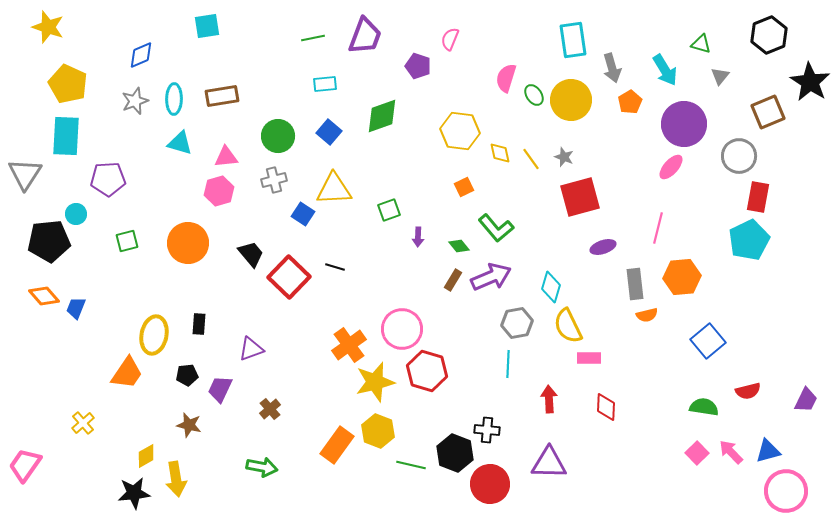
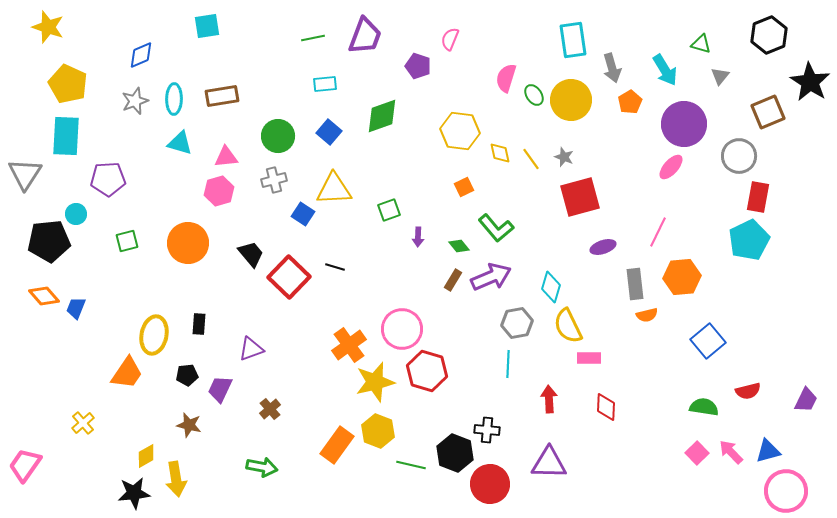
pink line at (658, 228): moved 4 px down; rotated 12 degrees clockwise
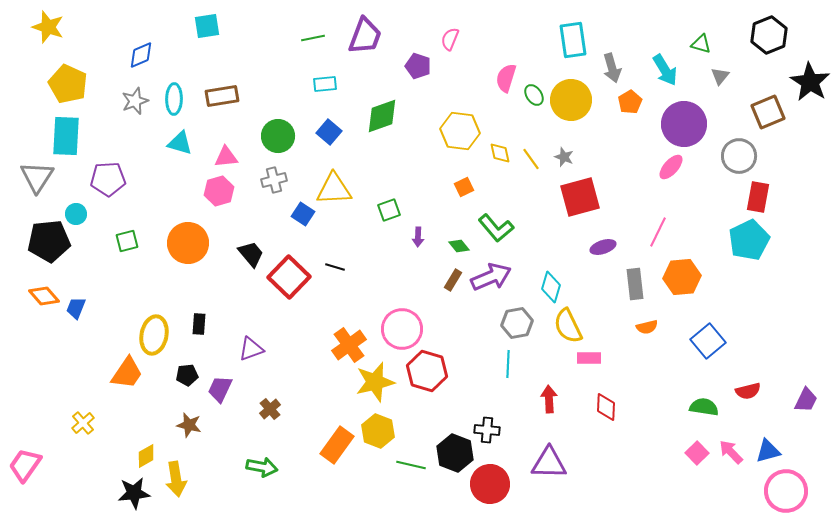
gray triangle at (25, 174): moved 12 px right, 3 px down
orange semicircle at (647, 315): moved 12 px down
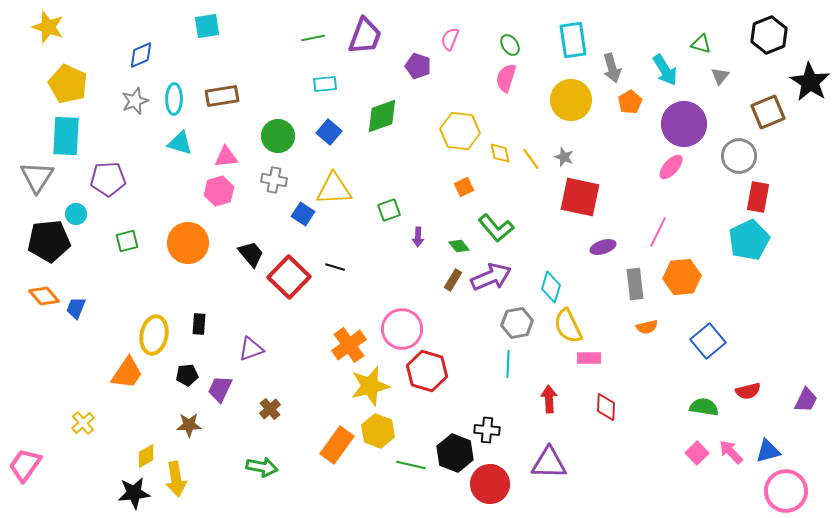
green ellipse at (534, 95): moved 24 px left, 50 px up
gray cross at (274, 180): rotated 25 degrees clockwise
red square at (580, 197): rotated 27 degrees clockwise
yellow star at (375, 382): moved 5 px left, 4 px down
brown star at (189, 425): rotated 15 degrees counterclockwise
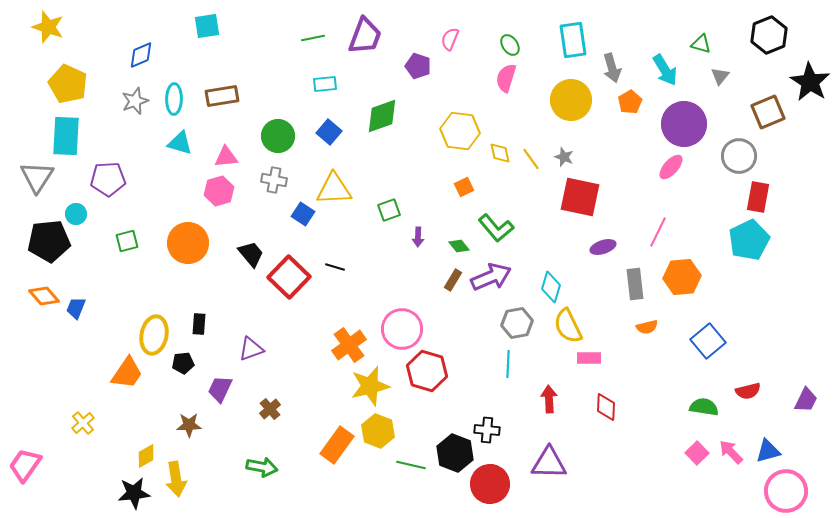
black pentagon at (187, 375): moved 4 px left, 12 px up
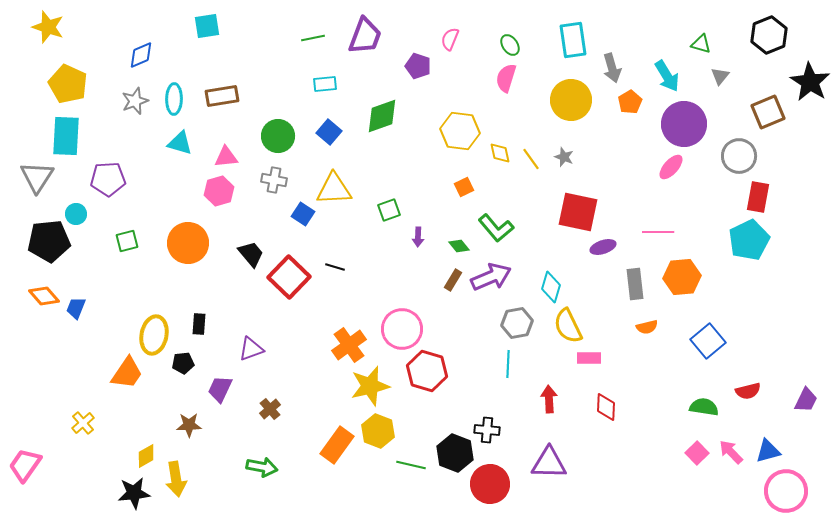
cyan arrow at (665, 70): moved 2 px right, 6 px down
red square at (580, 197): moved 2 px left, 15 px down
pink line at (658, 232): rotated 64 degrees clockwise
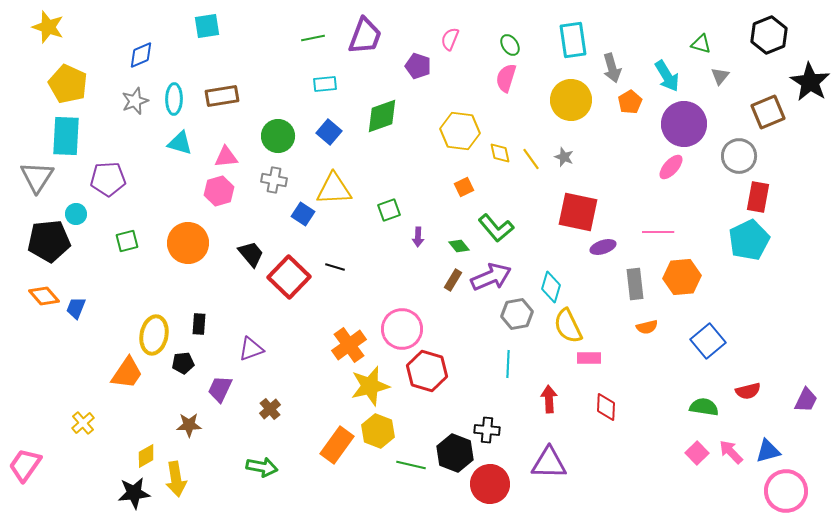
gray hexagon at (517, 323): moved 9 px up
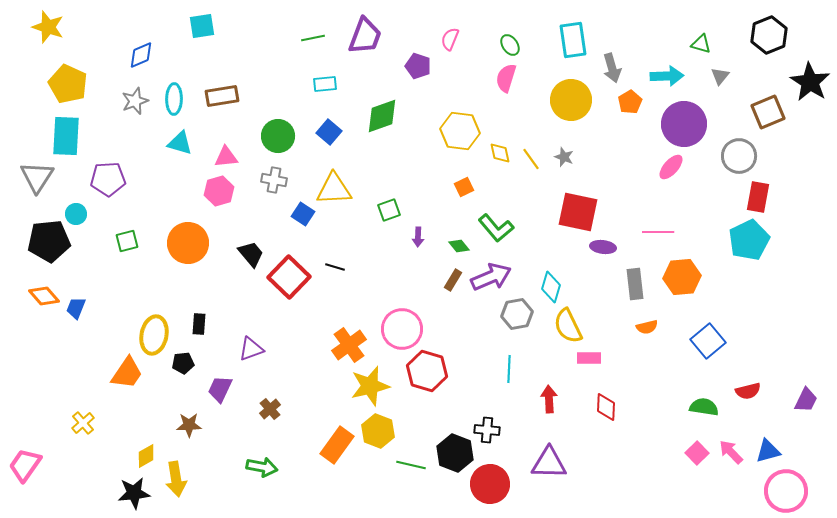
cyan square at (207, 26): moved 5 px left
cyan arrow at (667, 76): rotated 60 degrees counterclockwise
purple ellipse at (603, 247): rotated 25 degrees clockwise
cyan line at (508, 364): moved 1 px right, 5 px down
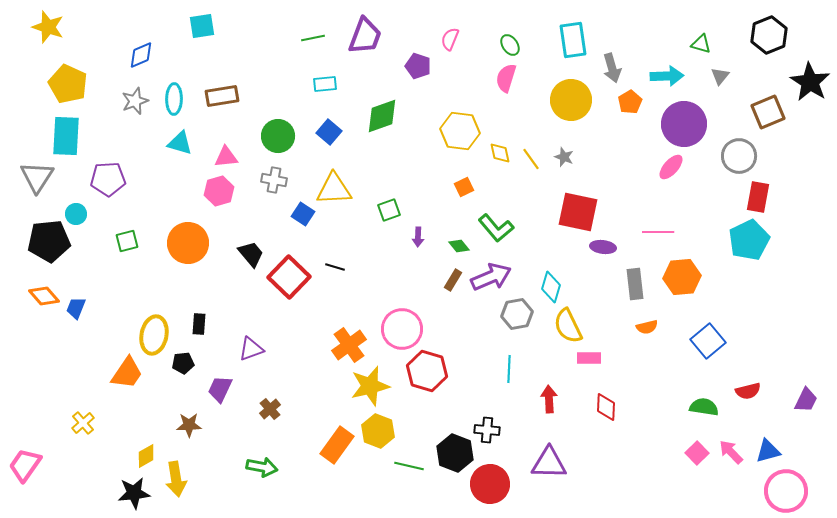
green line at (411, 465): moved 2 px left, 1 px down
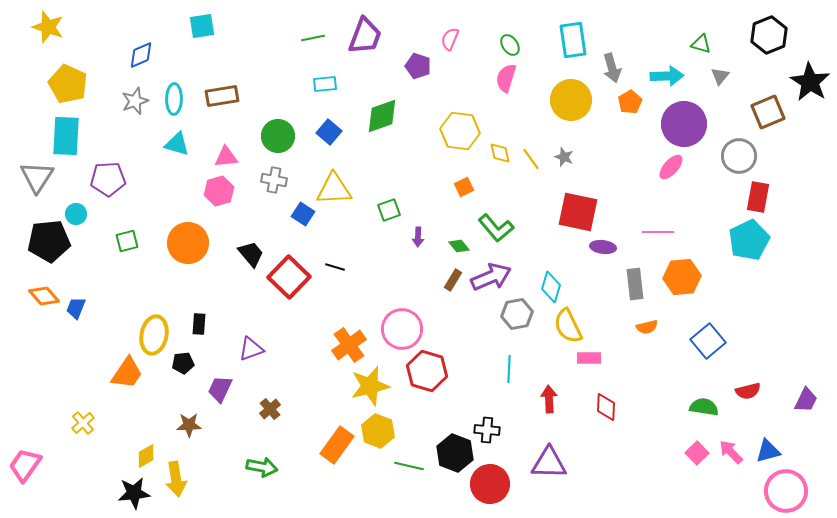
cyan triangle at (180, 143): moved 3 px left, 1 px down
